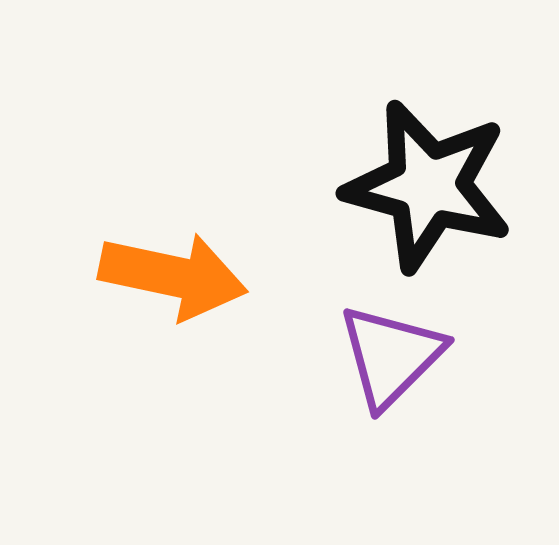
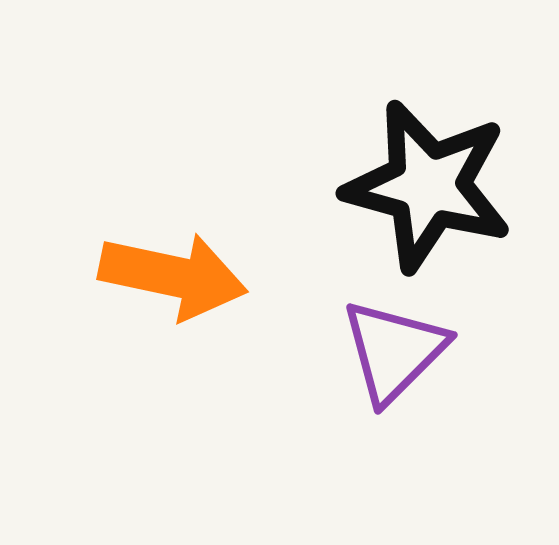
purple triangle: moved 3 px right, 5 px up
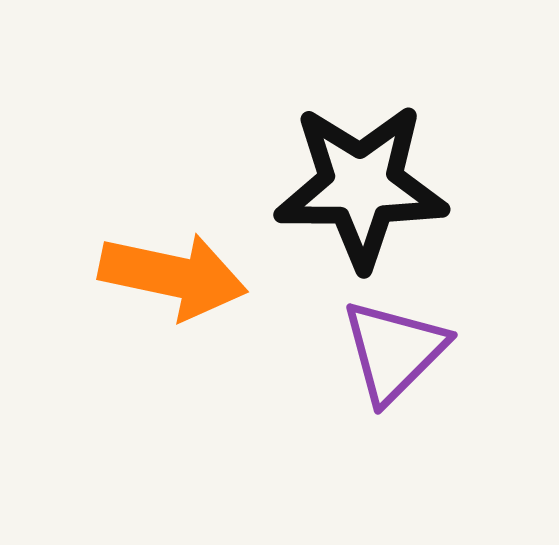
black star: moved 67 px left; rotated 15 degrees counterclockwise
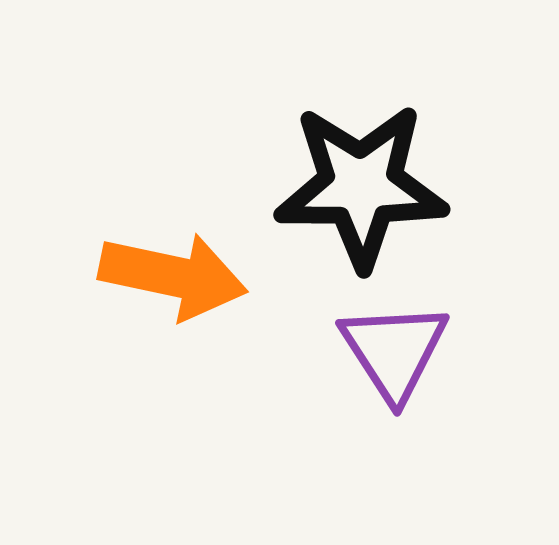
purple triangle: rotated 18 degrees counterclockwise
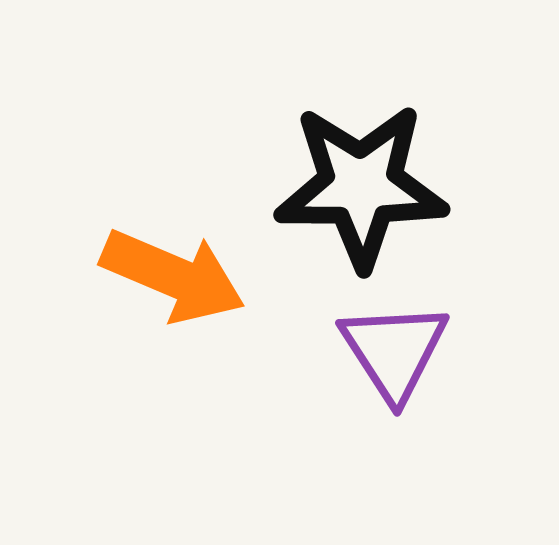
orange arrow: rotated 11 degrees clockwise
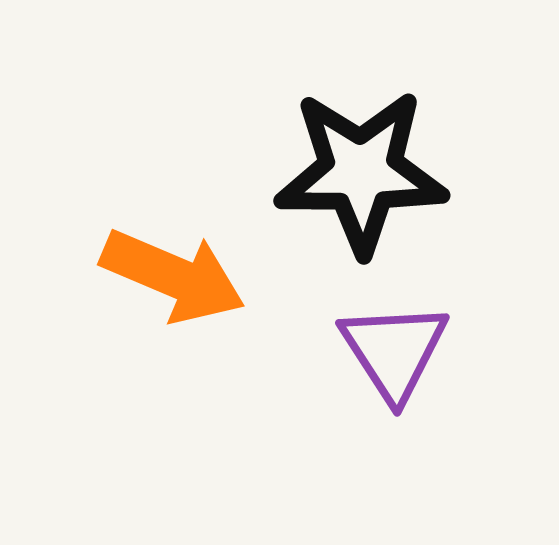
black star: moved 14 px up
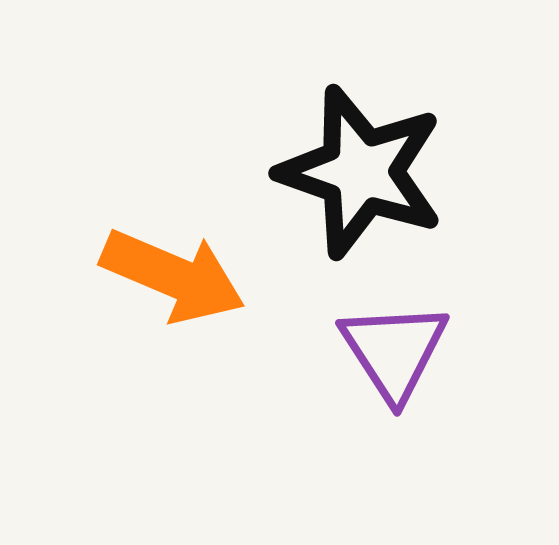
black star: rotated 19 degrees clockwise
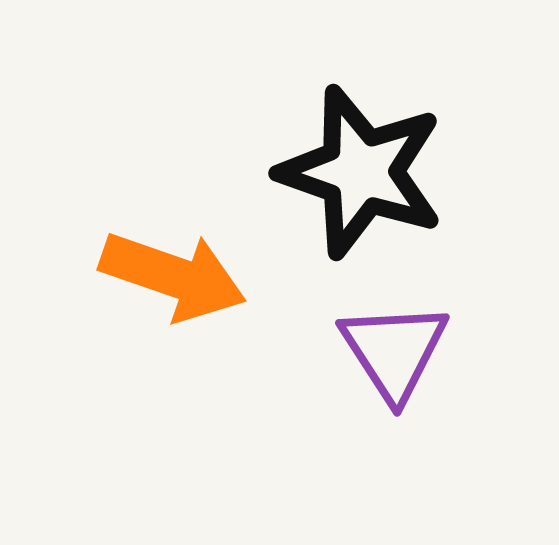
orange arrow: rotated 4 degrees counterclockwise
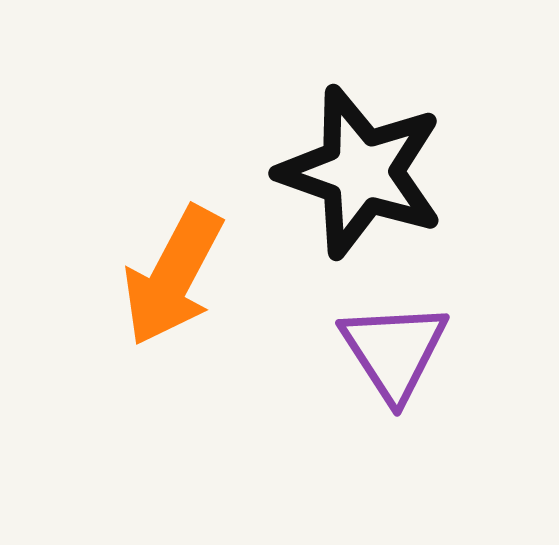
orange arrow: rotated 99 degrees clockwise
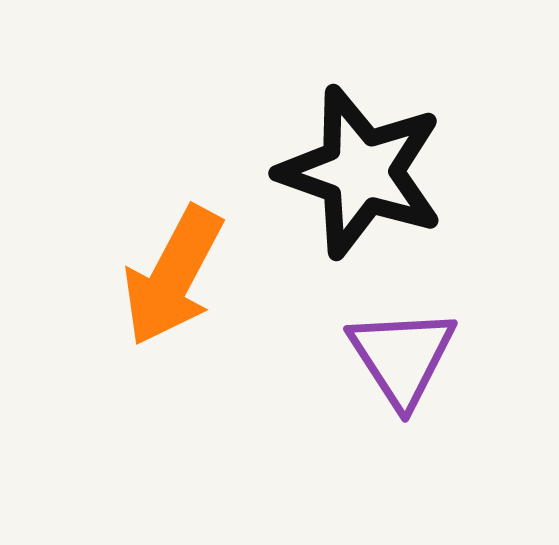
purple triangle: moved 8 px right, 6 px down
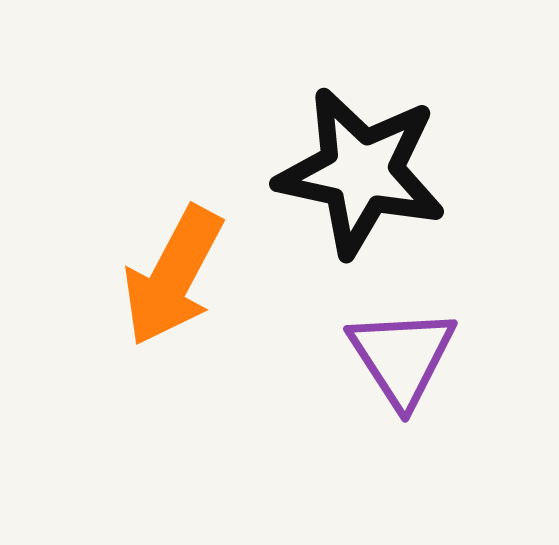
black star: rotated 7 degrees counterclockwise
